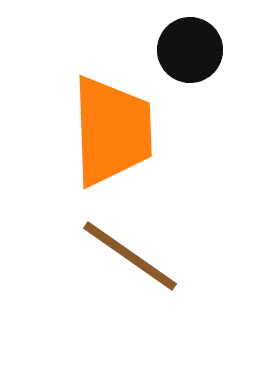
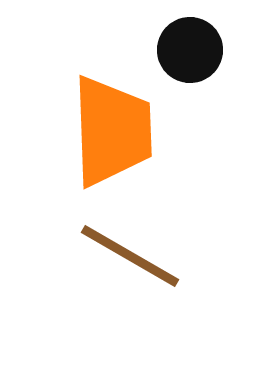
brown line: rotated 5 degrees counterclockwise
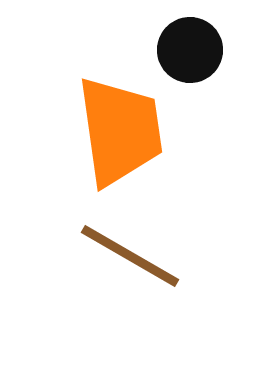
orange trapezoid: moved 8 px right; rotated 6 degrees counterclockwise
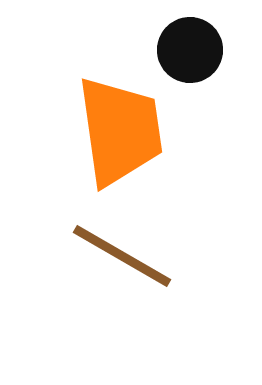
brown line: moved 8 px left
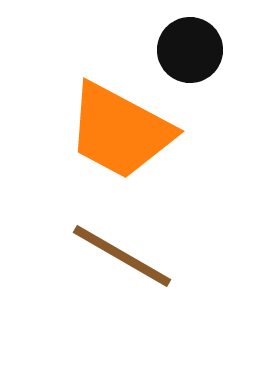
orange trapezoid: rotated 126 degrees clockwise
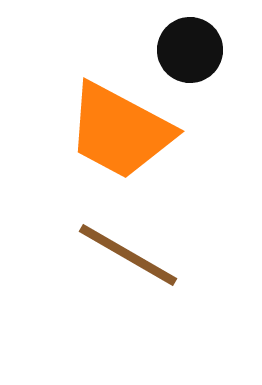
brown line: moved 6 px right, 1 px up
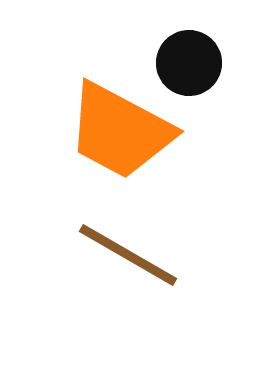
black circle: moved 1 px left, 13 px down
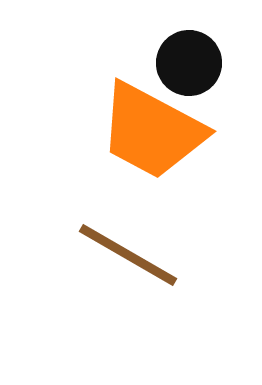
orange trapezoid: moved 32 px right
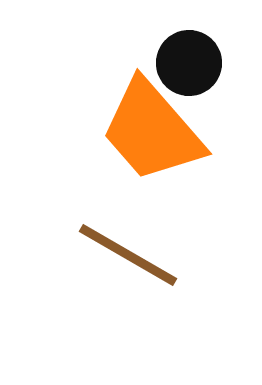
orange trapezoid: rotated 21 degrees clockwise
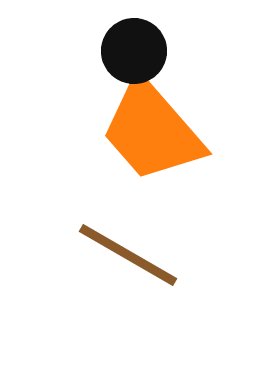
black circle: moved 55 px left, 12 px up
